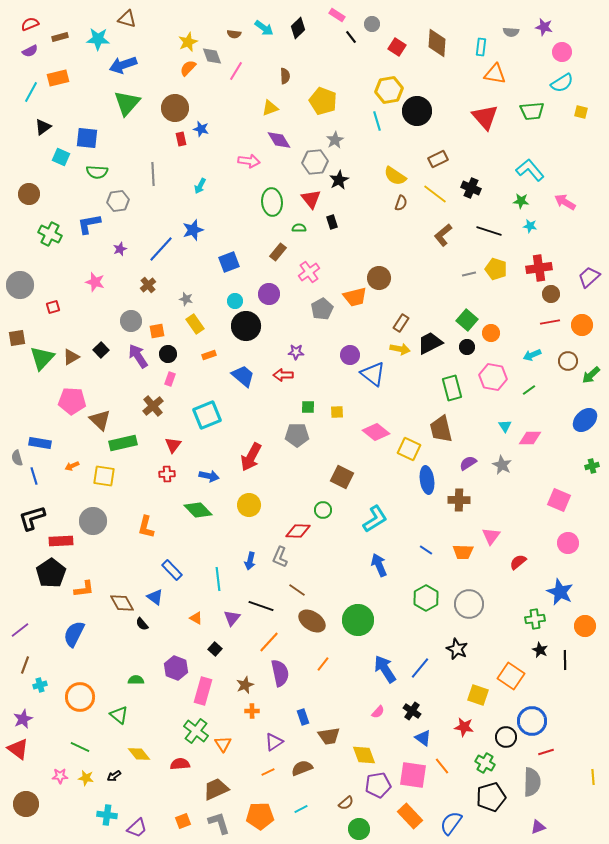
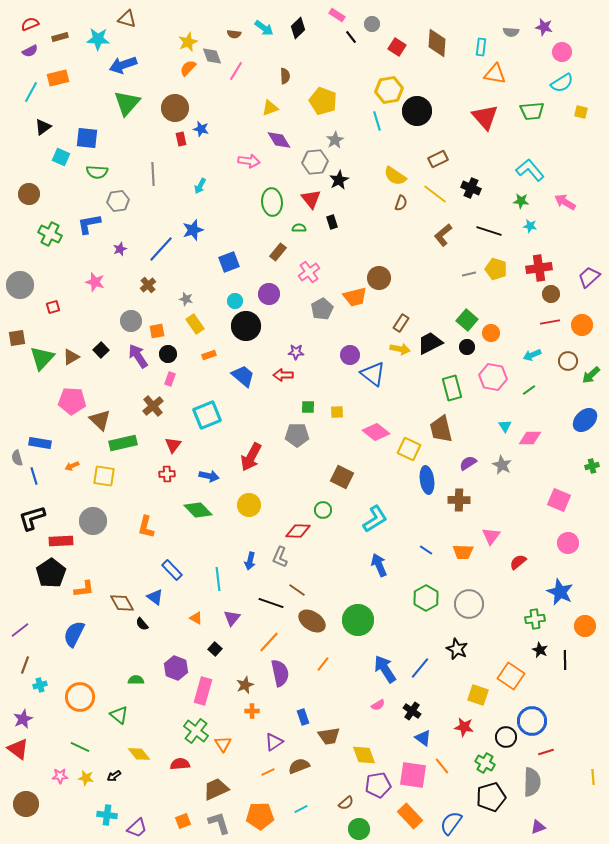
black line at (261, 606): moved 10 px right, 3 px up
pink semicircle at (378, 712): moved 7 px up; rotated 16 degrees clockwise
brown semicircle at (302, 768): moved 3 px left, 2 px up
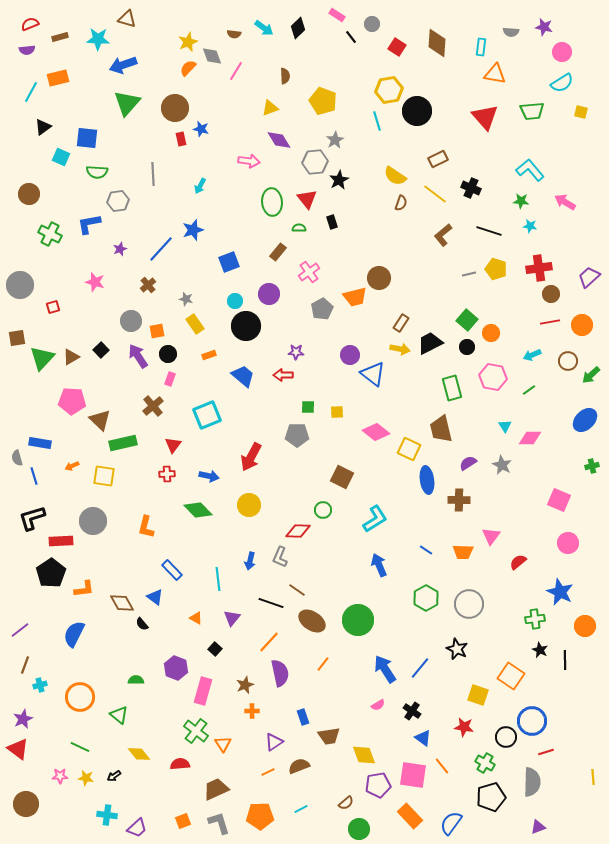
purple semicircle at (30, 51): moved 3 px left, 1 px up; rotated 21 degrees clockwise
red triangle at (311, 199): moved 4 px left
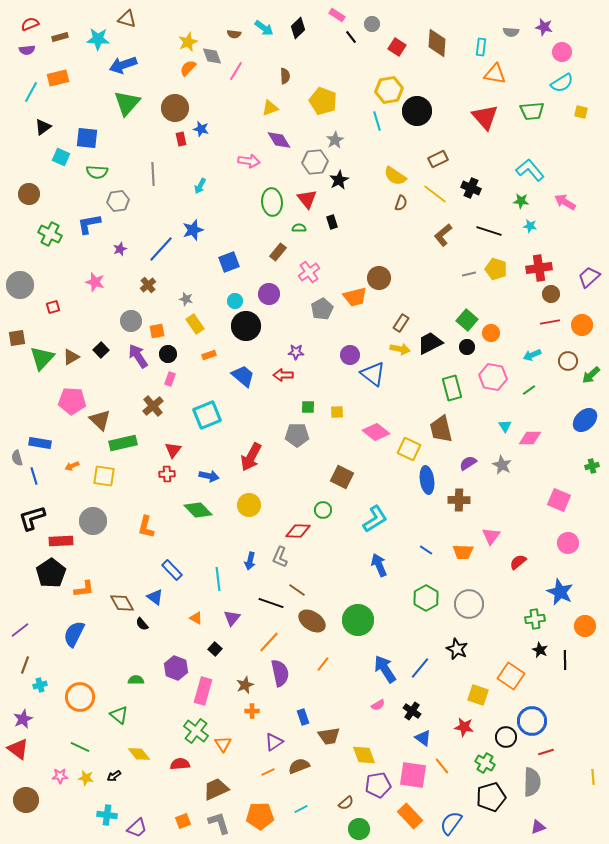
red triangle at (173, 445): moved 5 px down
brown circle at (26, 804): moved 4 px up
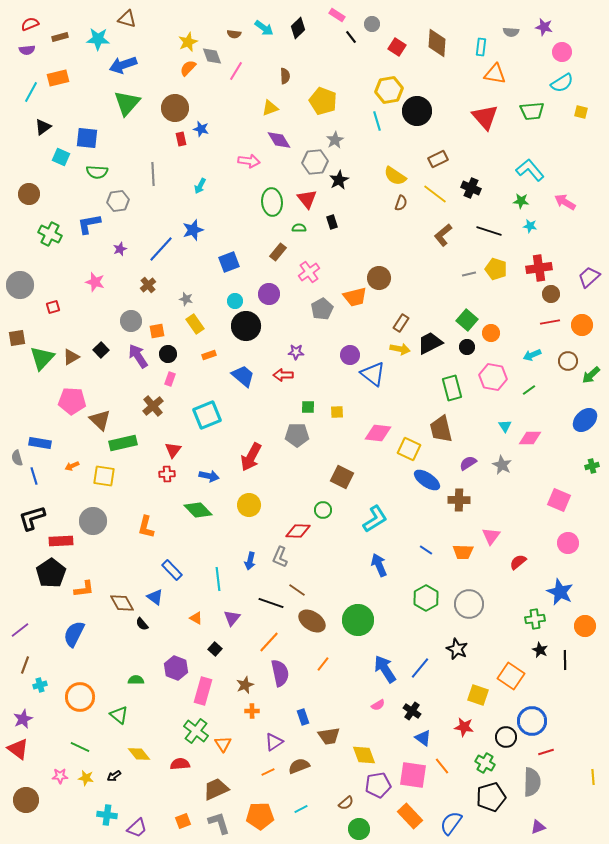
pink diamond at (376, 432): moved 2 px right, 1 px down; rotated 32 degrees counterclockwise
blue ellipse at (427, 480): rotated 48 degrees counterclockwise
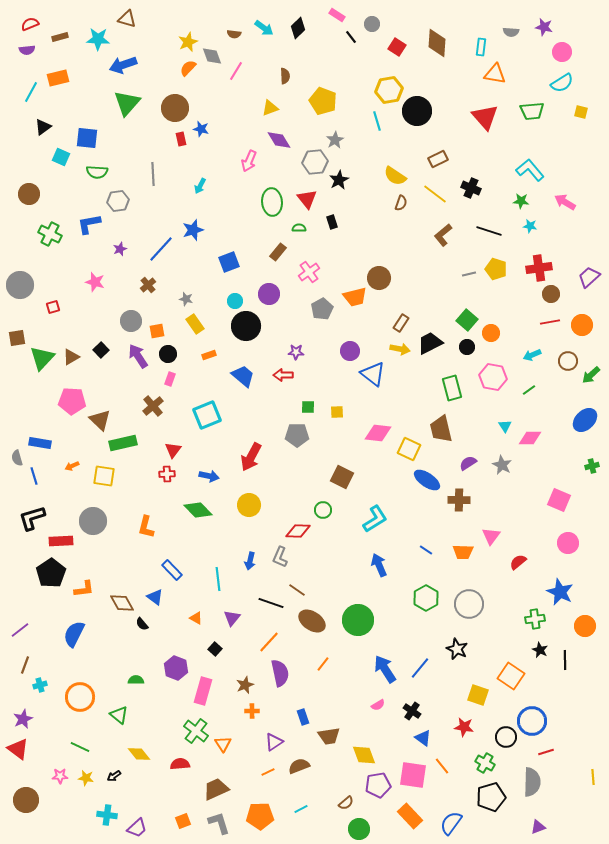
pink arrow at (249, 161): rotated 105 degrees clockwise
purple circle at (350, 355): moved 4 px up
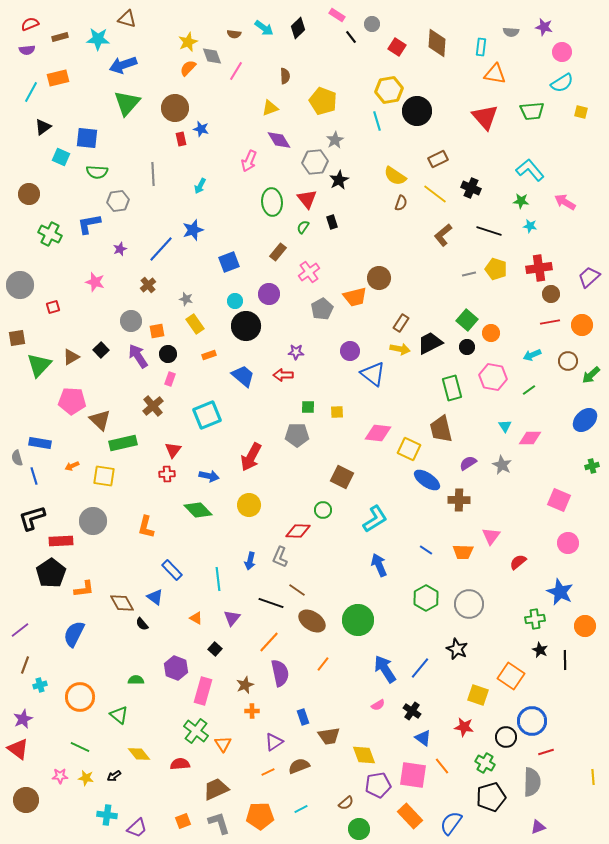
green semicircle at (299, 228): moved 4 px right, 1 px up; rotated 56 degrees counterclockwise
green triangle at (42, 358): moved 3 px left, 7 px down
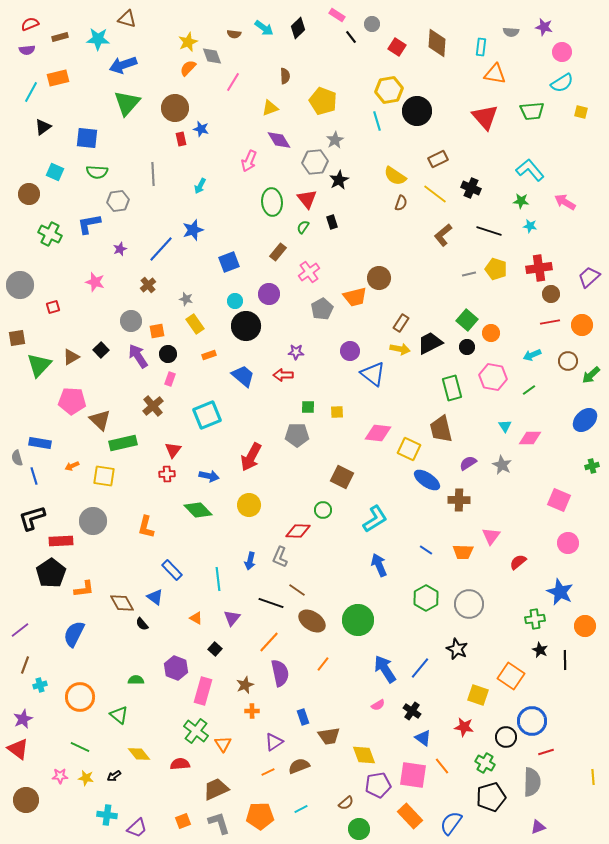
pink line at (236, 71): moved 3 px left, 11 px down
cyan square at (61, 157): moved 6 px left, 15 px down
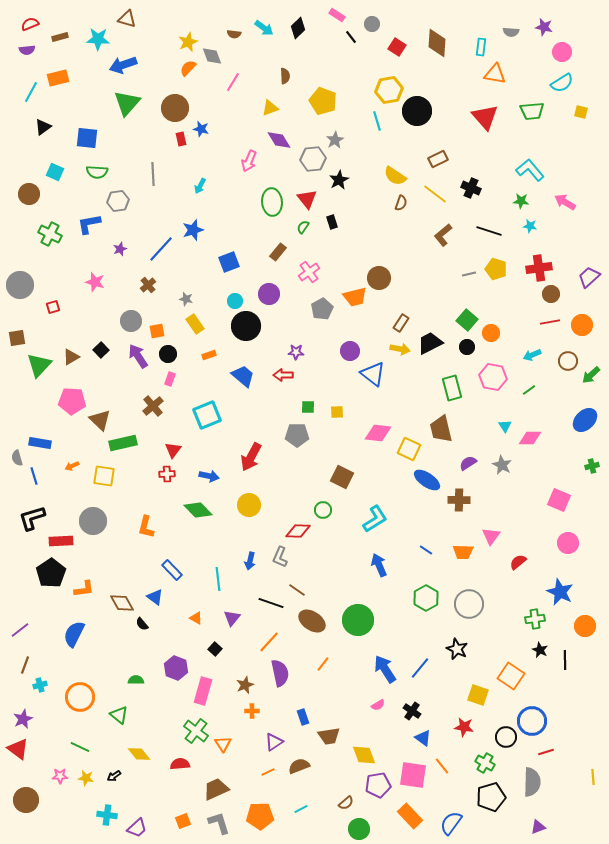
gray hexagon at (315, 162): moved 2 px left, 3 px up
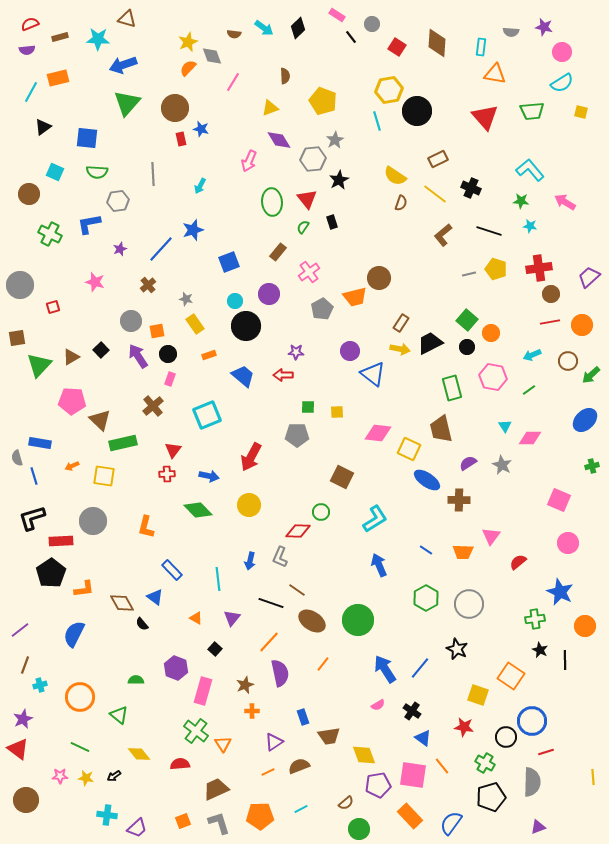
green circle at (323, 510): moved 2 px left, 2 px down
